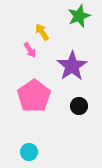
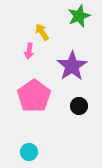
pink arrow: moved 1 px left, 1 px down; rotated 42 degrees clockwise
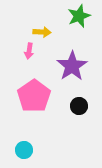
yellow arrow: rotated 126 degrees clockwise
cyan circle: moved 5 px left, 2 px up
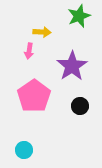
black circle: moved 1 px right
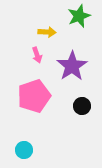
yellow arrow: moved 5 px right
pink arrow: moved 8 px right, 4 px down; rotated 28 degrees counterclockwise
pink pentagon: rotated 16 degrees clockwise
black circle: moved 2 px right
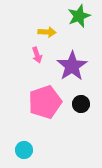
pink pentagon: moved 11 px right, 6 px down
black circle: moved 1 px left, 2 px up
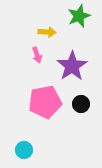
pink pentagon: rotated 8 degrees clockwise
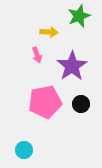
yellow arrow: moved 2 px right
